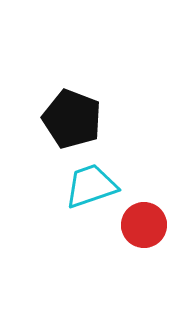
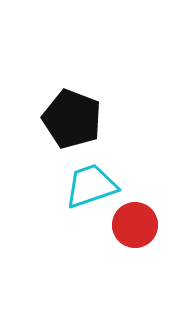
red circle: moved 9 px left
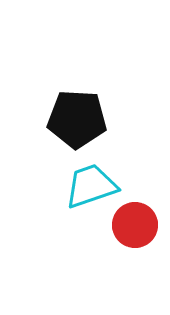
black pentagon: moved 5 px right; rotated 18 degrees counterclockwise
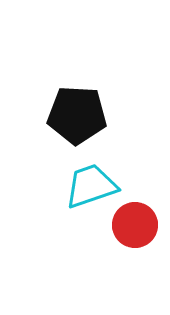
black pentagon: moved 4 px up
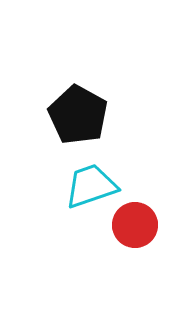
black pentagon: moved 1 px right; rotated 26 degrees clockwise
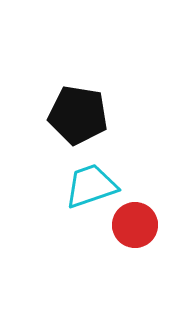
black pentagon: rotated 20 degrees counterclockwise
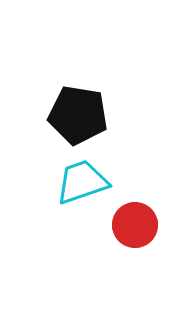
cyan trapezoid: moved 9 px left, 4 px up
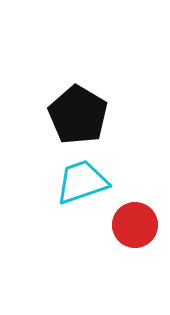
black pentagon: rotated 22 degrees clockwise
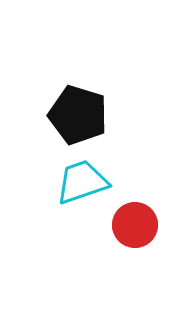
black pentagon: rotated 14 degrees counterclockwise
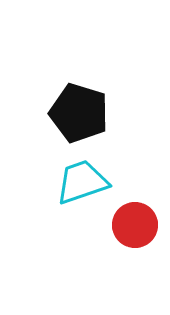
black pentagon: moved 1 px right, 2 px up
